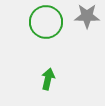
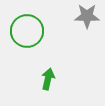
green circle: moved 19 px left, 9 px down
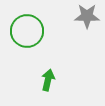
green arrow: moved 1 px down
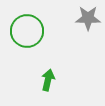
gray star: moved 1 px right, 2 px down
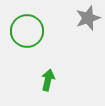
gray star: rotated 20 degrees counterclockwise
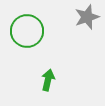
gray star: moved 1 px left, 1 px up
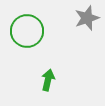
gray star: moved 1 px down
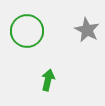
gray star: moved 12 px down; rotated 25 degrees counterclockwise
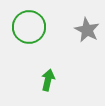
green circle: moved 2 px right, 4 px up
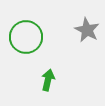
green circle: moved 3 px left, 10 px down
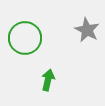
green circle: moved 1 px left, 1 px down
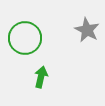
green arrow: moved 7 px left, 3 px up
